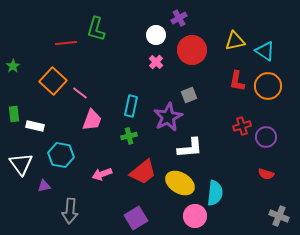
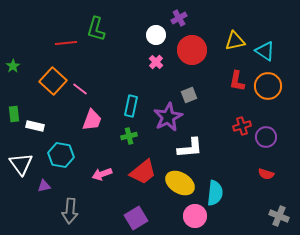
pink line: moved 4 px up
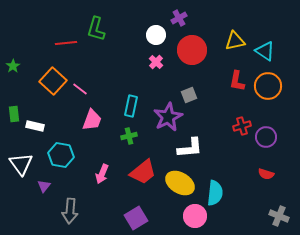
pink arrow: rotated 48 degrees counterclockwise
purple triangle: rotated 40 degrees counterclockwise
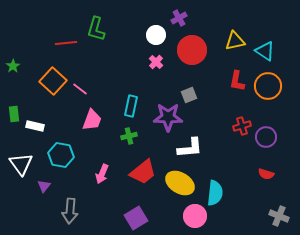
purple star: rotated 28 degrees clockwise
